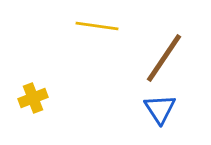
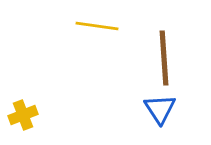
brown line: rotated 38 degrees counterclockwise
yellow cross: moved 10 px left, 17 px down
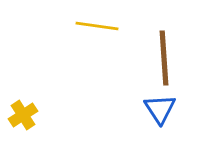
yellow cross: rotated 12 degrees counterclockwise
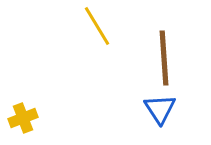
yellow line: rotated 51 degrees clockwise
yellow cross: moved 3 px down; rotated 12 degrees clockwise
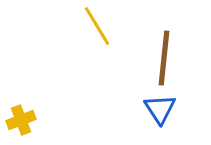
brown line: rotated 10 degrees clockwise
yellow cross: moved 2 px left, 2 px down
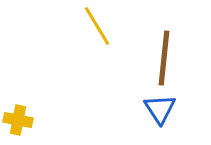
yellow cross: moved 3 px left; rotated 32 degrees clockwise
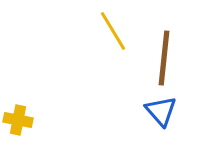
yellow line: moved 16 px right, 5 px down
blue triangle: moved 1 px right, 2 px down; rotated 8 degrees counterclockwise
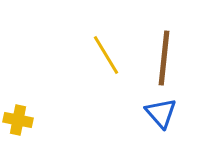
yellow line: moved 7 px left, 24 px down
blue triangle: moved 2 px down
